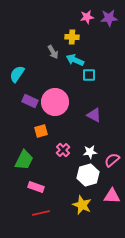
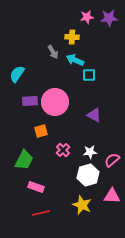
purple rectangle: rotated 28 degrees counterclockwise
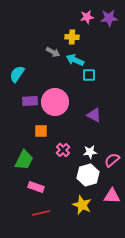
gray arrow: rotated 32 degrees counterclockwise
orange square: rotated 16 degrees clockwise
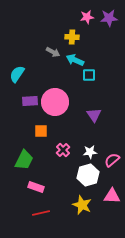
purple triangle: rotated 28 degrees clockwise
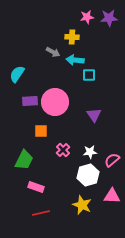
cyan arrow: rotated 18 degrees counterclockwise
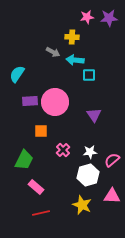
pink rectangle: rotated 21 degrees clockwise
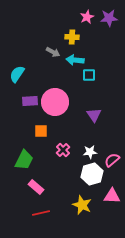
pink star: rotated 16 degrees counterclockwise
white hexagon: moved 4 px right, 1 px up
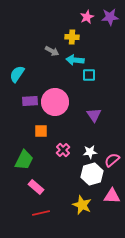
purple star: moved 1 px right, 1 px up
gray arrow: moved 1 px left, 1 px up
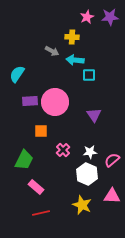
white hexagon: moved 5 px left; rotated 20 degrees counterclockwise
